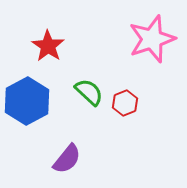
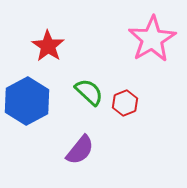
pink star: rotated 12 degrees counterclockwise
purple semicircle: moved 13 px right, 9 px up
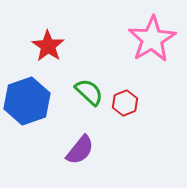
blue hexagon: rotated 9 degrees clockwise
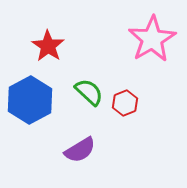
blue hexagon: moved 3 px right, 1 px up; rotated 9 degrees counterclockwise
purple semicircle: rotated 20 degrees clockwise
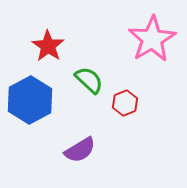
green semicircle: moved 12 px up
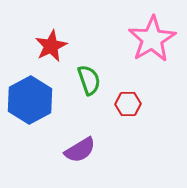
red star: moved 3 px right; rotated 12 degrees clockwise
green semicircle: rotated 28 degrees clockwise
red hexagon: moved 3 px right, 1 px down; rotated 20 degrees clockwise
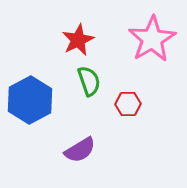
red star: moved 27 px right, 6 px up
green semicircle: moved 1 px down
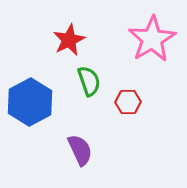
red star: moved 9 px left
blue hexagon: moved 2 px down
red hexagon: moved 2 px up
purple semicircle: rotated 84 degrees counterclockwise
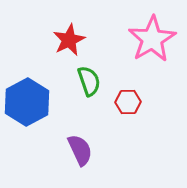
blue hexagon: moved 3 px left
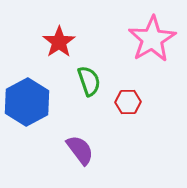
red star: moved 10 px left, 2 px down; rotated 8 degrees counterclockwise
purple semicircle: rotated 12 degrees counterclockwise
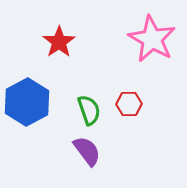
pink star: rotated 12 degrees counterclockwise
green semicircle: moved 29 px down
red hexagon: moved 1 px right, 2 px down
purple semicircle: moved 7 px right, 1 px down
